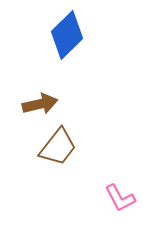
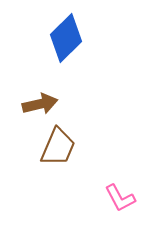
blue diamond: moved 1 px left, 3 px down
brown trapezoid: rotated 15 degrees counterclockwise
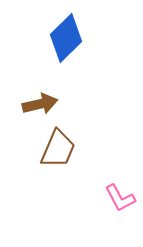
brown trapezoid: moved 2 px down
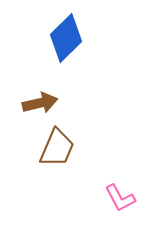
brown arrow: moved 1 px up
brown trapezoid: moved 1 px left, 1 px up
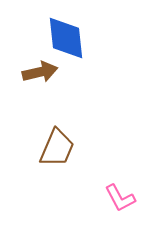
blue diamond: rotated 51 degrees counterclockwise
brown arrow: moved 31 px up
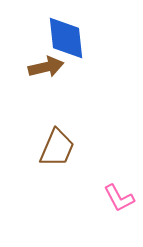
brown arrow: moved 6 px right, 5 px up
pink L-shape: moved 1 px left
